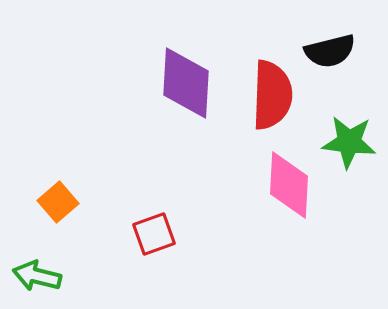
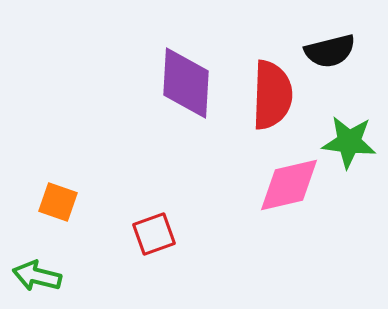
pink diamond: rotated 74 degrees clockwise
orange square: rotated 30 degrees counterclockwise
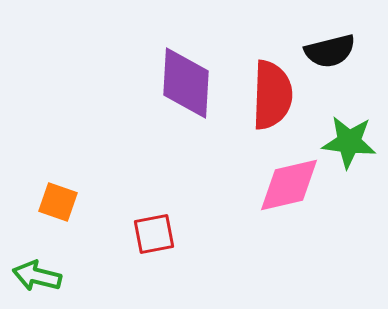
red square: rotated 9 degrees clockwise
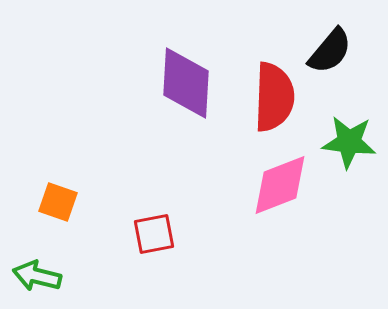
black semicircle: rotated 36 degrees counterclockwise
red semicircle: moved 2 px right, 2 px down
pink diamond: moved 9 px left; rotated 8 degrees counterclockwise
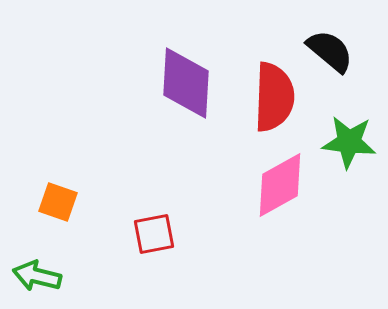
black semicircle: rotated 90 degrees counterclockwise
pink diamond: rotated 8 degrees counterclockwise
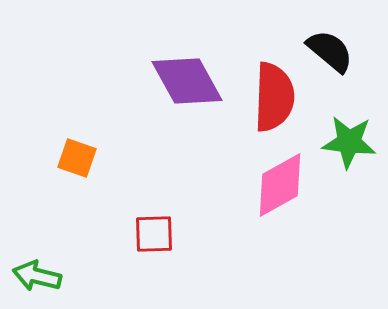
purple diamond: moved 1 px right, 2 px up; rotated 32 degrees counterclockwise
orange square: moved 19 px right, 44 px up
red square: rotated 9 degrees clockwise
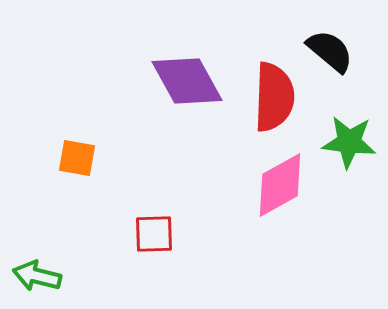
orange square: rotated 9 degrees counterclockwise
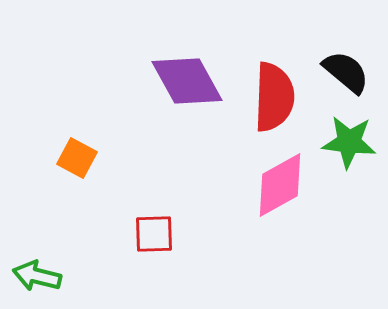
black semicircle: moved 16 px right, 21 px down
orange square: rotated 18 degrees clockwise
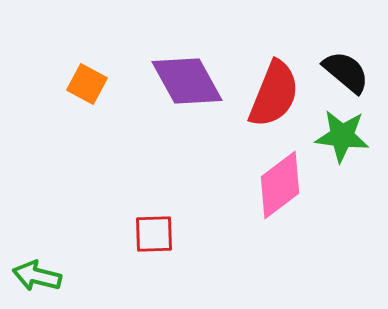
red semicircle: moved 3 px up; rotated 20 degrees clockwise
green star: moved 7 px left, 6 px up
orange square: moved 10 px right, 74 px up
pink diamond: rotated 8 degrees counterclockwise
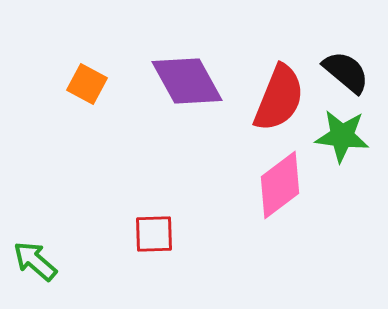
red semicircle: moved 5 px right, 4 px down
green arrow: moved 2 px left, 15 px up; rotated 27 degrees clockwise
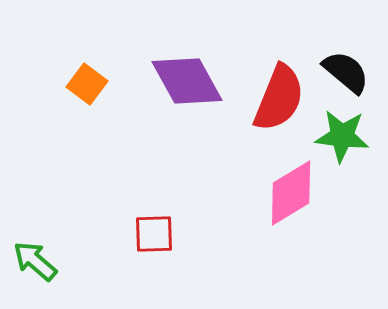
orange square: rotated 9 degrees clockwise
pink diamond: moved 11 px right, 8 px down; rotated 6 degrees clockwise
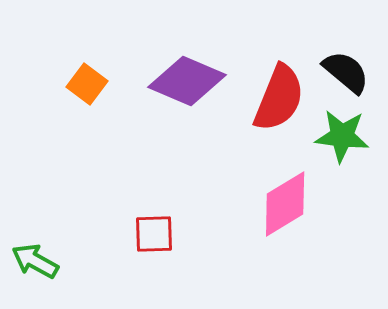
purple diamond: rotated 38 degrees counterclockwise
pink diamond: moved 6 px left, 11 px down
green arrow: rotated 12 degrees counterclockwise
